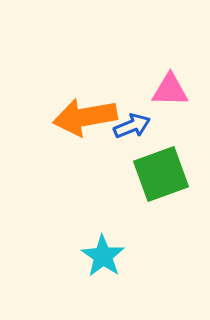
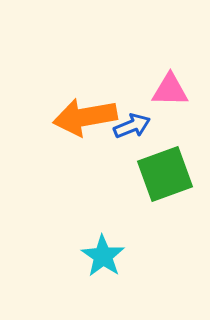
green square: moved 4 px right
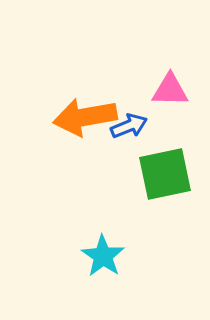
blue arrow: moved 3 px left
green square: rotated 8 degrees clockwise
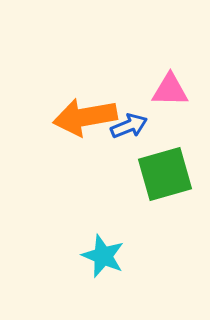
green square: rotated 4 degrees counterclockwise
cyan star: rotated 12 degrees counterclockwise
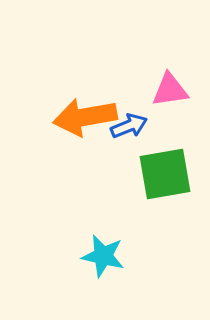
pink triangle: rotated 9 degrees counterclockwise
green square: rotated 6 degrees clockwise
cyan star: rotated 9 degrees counterclockwise
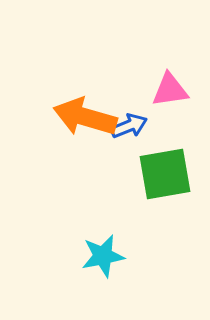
orange arrow: rotated 26 degrees clockwise
cyan star: rotated 24 degrees counterclockwise
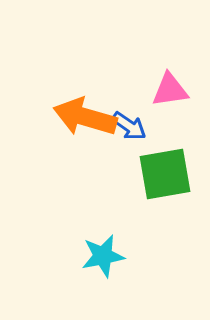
blue arrow: rotated 57 degrees clockwise
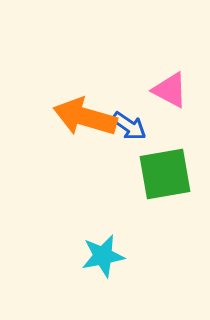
pink triangle: rotated 36 degrees clockwise
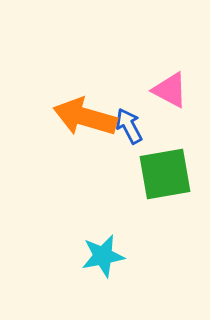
blue arrow: rotated 153 degrees counterclockwise
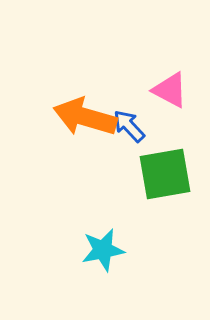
blue arrow: rotated 15 degrees counterclockwise
cyan star: moved 6 px up
